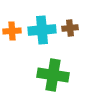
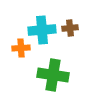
orange cross: moved 9 px right, 17 px down
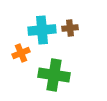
orange cross: moved 5 px down; rotated 18 degrees counterclockwise
green cross: moved 1 px right
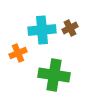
brown cross: rotated 21 degrees counterclockwise
orange cross: moved 3 px left
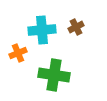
brown cross: moved 6 px right, 1 px up
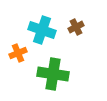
cyan cross: rotated 24 degrees clockwise
green cross: moved 1 px left, 1 px up
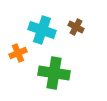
brown cross: rotated 35 degrees counterclockwise
green cross: moved 1 px right, 1 px up
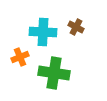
cyan cross: moved 1 px right, 2 px down; rotated 16 degrees counterclockwise
orange cross: moved 2 px right, 4 px down
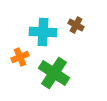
brown cross: moved 2 px up
green cross: rotated 24 degrees clockwise
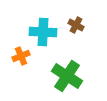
orange cross: moved 1 px right, 1 px up
green cross: moved 13 px right, 3 px down
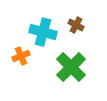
cyan cross: rotated 12 degrees clockwise
green cross: moved 4 px right, 9 px up; rotated 12 degrees clockwise
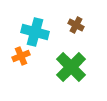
cyan cross: moved 8 px left
